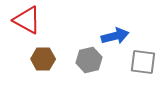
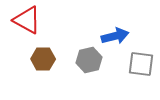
gray square: moved 2 px left, 2 px down
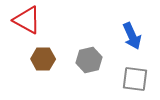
blue arrow: moved 17 px right; rotated 80 degrees clockwise
gray square: moved 6 px left, 15 px down
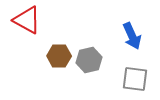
brown hexagon: moved 16 px right, 3 px up
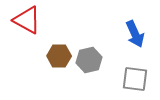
blue arrow: moved 3 px right, 2 px up
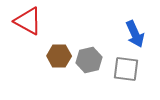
red triangle: moved 1 px right, 1 px down
gray square: moved 9 px left, 10 px up
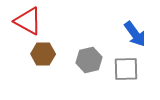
blue arrow: rotated 12 degrees counterclockwise
brown hexagon: moved 16 px left, 2 px up
gray square: rotated 8 degrees counterclockwise
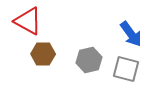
blue arrow: moved 4 px left
gray square: rotated 16 degrees clockwise
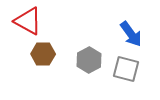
gray hexagon: rotated 15 degrees counterclockwise
